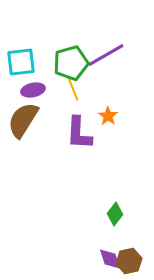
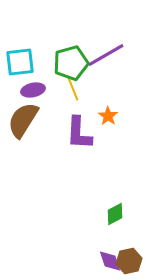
cyan square: moved 1 px left
green diamond: rotated 25 degrees clockwise
purple diamond: moved 2 px down
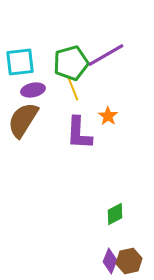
purple diamond: rotated 40 degrees clockwise
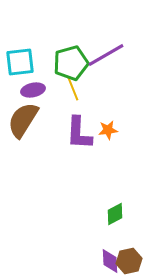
orange star: moved 14 px down; rotated 30 degrees clockwise
purple diamond: rotated 25 degrees counterclockwise
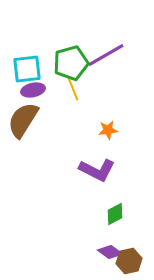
cyan square: moved 7 px right, 7 px down
purple L-shape: moved 18 px right, 37 px down; rotated 66 degrees counterclockwise
purple diamond: moved 9 px up; rotated 50 degrees counterclockwise
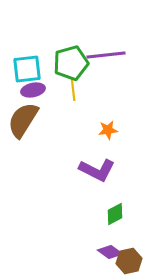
purple line: rotated 24 degrees clockwise
yellow line: rotated 15 degrees clockwise
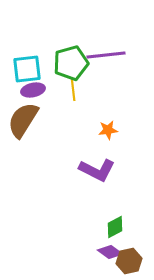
green diamond: moved 13 px down
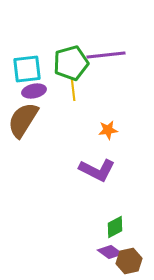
purple ellipse: moved 1 px right, 1 px down
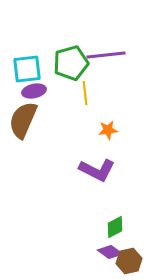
yellow line: moved 12 px right, 4 px down
brown semicircle: rotated 9 degrees counterclockwise
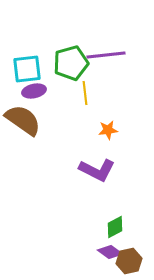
brown semicircle: rotated 102 degrees clockwise
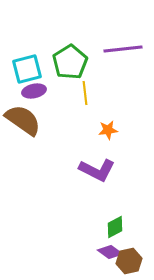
purple line: moved 17 px right, 6 px up
green pentagon: moved 1 px left, 1 px up; rotated 16 degrees counterclockwise
cyan square: rotated 8 degrees counterclockwise
